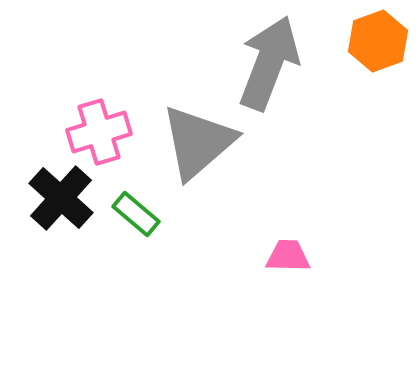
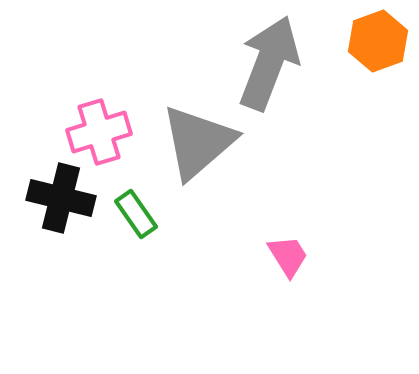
black cross: rotated 28 degrees counterclockwise
green rectangle: rotated 15 degrees clockwise
pink trapezoid: rotated 57 degrees clockwise
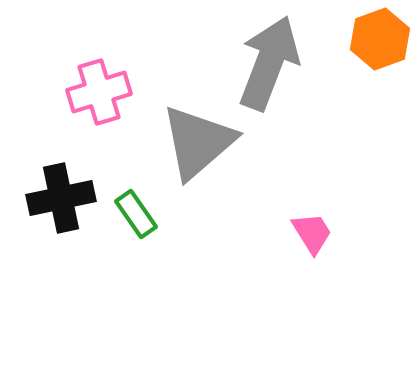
orange hexagon: moved 2 px right, 2 px up
pink cross: moved 40 px up
black cross: rotated 26 degrees counterclockwise
pink trapezoid: moved 24 px right, 23 px up
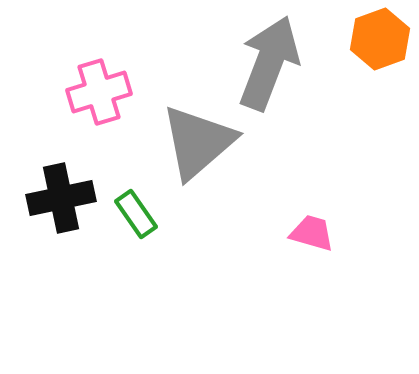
pink trapezoid: rotated 42 degrees counterclockwise
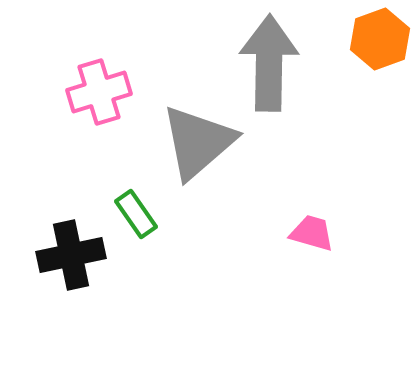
gray arrow: rotated 20 degrees counterclockwise
black cross: moved 10 px right, 57 px down
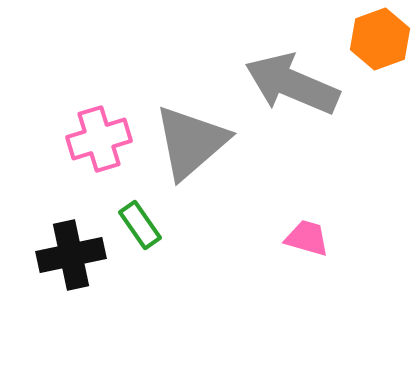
gray arrow: moved 23 px right, 21 px down; rotated 68 degrees counterclockwise
pink cross: moved 47 px down
gray triangle: moved 7 px left
green rectangle: moved 4 px right, 11 px down
pink trapezoid: moved 5 px left, 5 px down
